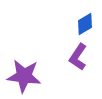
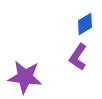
purple star: moved 1 px right, 1 px down
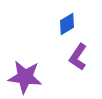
blue diamond: moved 18 px left
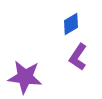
blue diamond: moved 4 px right
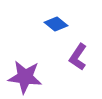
blue diamond: moved 15 px left; rotated 70 degrees clockwise
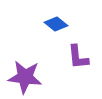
purple L-shape: rotated 40 degrees counterclockwise
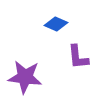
blue diamond: rotated 15 degrees counterclockwise
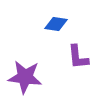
blue diamond: rotated 15 degrees counterclockwise
